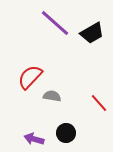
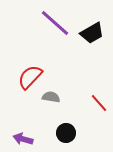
gray semicircle: moved 1 px left, 1 px down
purple arrow: moved 11 px left
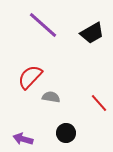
purple line: moved 12 px left, 2 px down
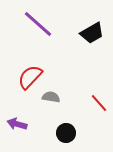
purple line: moved 5 px left, 1 px up
purple arrow: moved 6 px left, 15 px up
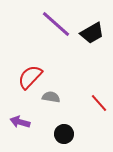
purple line: moved 18 px right
purple arrow: moved 3 px right, 2 px up
black circle: moved 2 px left, 1 px down
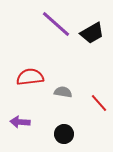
red semicircle: rotated 40 degrees clockwise
gray semicircle: moved 12 px right, 5 px up
purple arrow: rotated 12 degrees counterclockwise
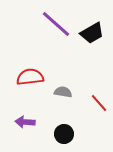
purple arrow: moved 5 px right
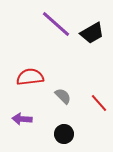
gray semicircle: moved 4 px down; rotated 36 degrees clockwise
purple arrow: moved 3 px left, 3 px up
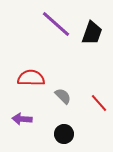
black trapezoid: rotated 40 degrees counterclockwise
red semicircle: moved 1 px right, 1 px down; rotated 8 degrees clockwise
